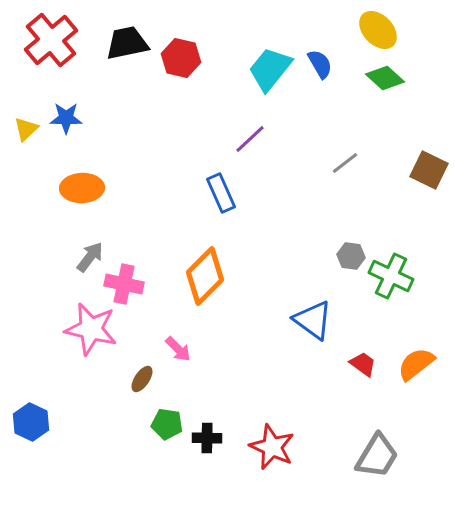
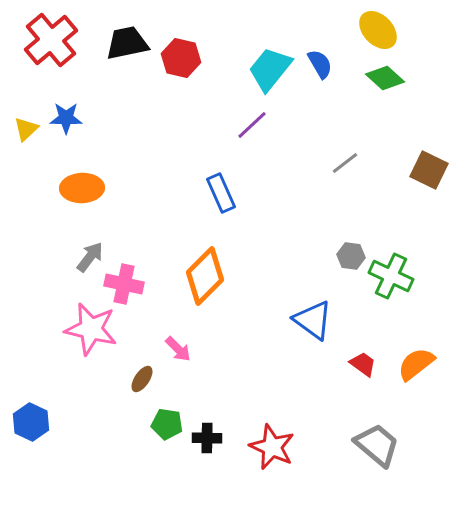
purple line: moved 2 px right, 14 px up
gray trapezoid: moved 11 px up; rotated 81 degrees counterclockwise
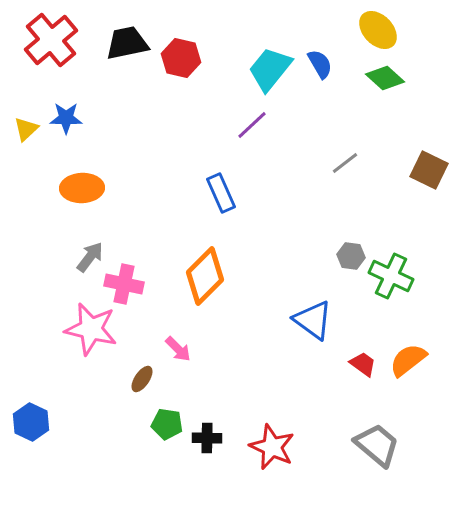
orange semicircle: moved 8 px left, 4 px up
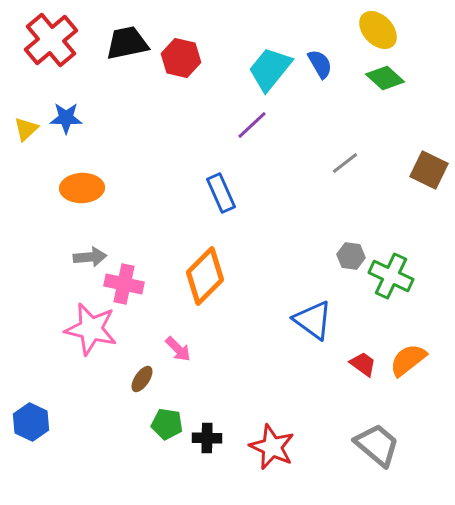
gray arrow: rotated 48 degrees clockwise
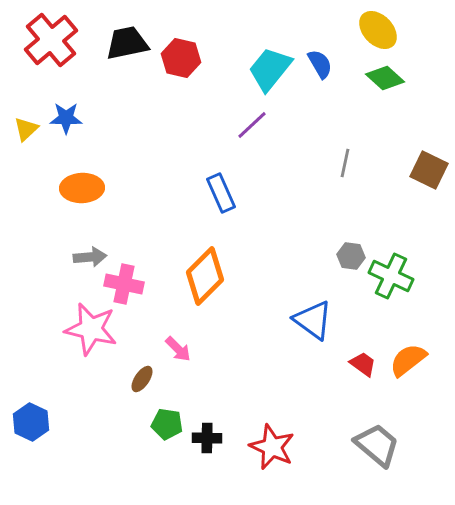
gray line: rotated 40 degrees counterclockwise
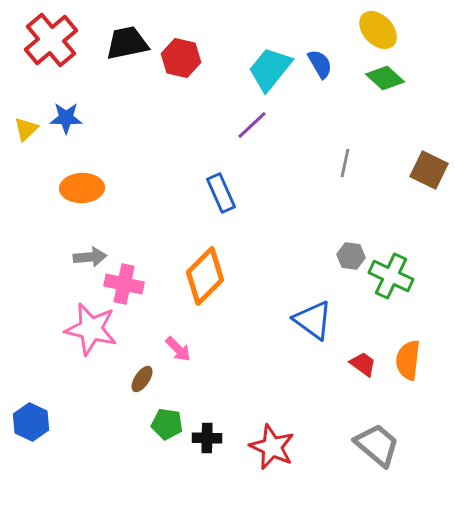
orange semicircle: rotated 45 degrees counterclockwise
